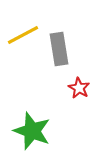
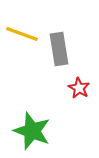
yellow line: moved 1 px left, 1 px up; rotated 48 degrees clockwise
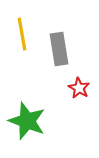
yellow line: rotated 60 degrees clockwise
green star: moved 5 px left, 10 px up
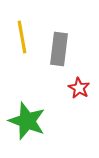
yellow line: moved 3 px down
gray rectangle: rotated 16 degrees clockwise
